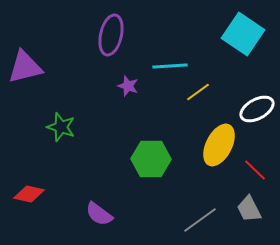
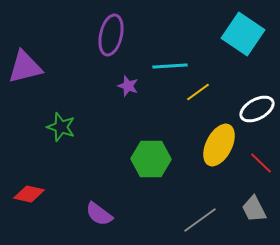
red line: moved 6 px right, 7 px up
gray trapezoid: moved 5 px right
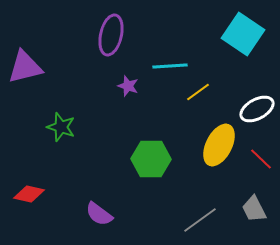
red line: moved 4 px up
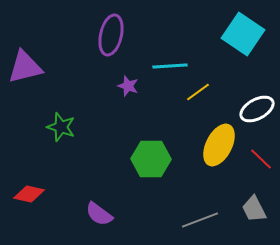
gray line: rotated 15 degrees clockwise
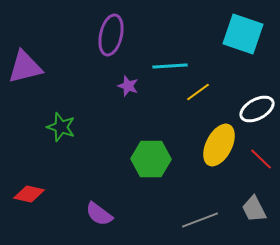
cyan square: rotated 15 degrees counterclockwise
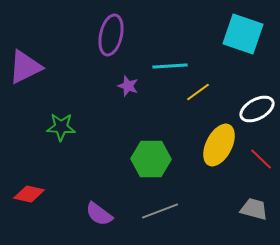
purple triangle: rotated 12 degrees counterclockwise
green star: rotated 16 degrees counterclockwise
gray trapezoid: rotated 132 degrees clockwise
gray line: moved 40 px left, 9 px up
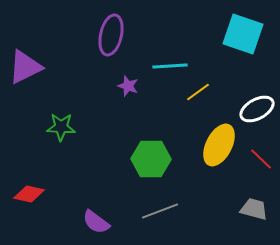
purple semicircle: moved 3 px left, 8 px down
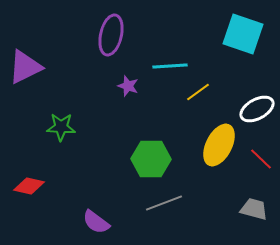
red diamond: moved 8 px up
gray line: moved 4 px right, 8 px up
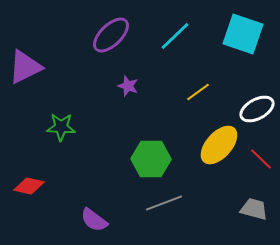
purple ellipse: rotated 33 degrees clockwise
cyan line: moved 5 px right, 30 px up; rotated 40 degrees counterclockwise
yellow ellipse: rotated 15 degrees clockwise
purple semicircle: moved 2 px left, 2 px up
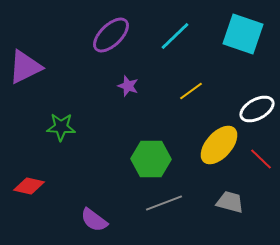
yellow line: moved 7 px left, 1 px up
gray trapezoid: moved 24 px left, 7 px up
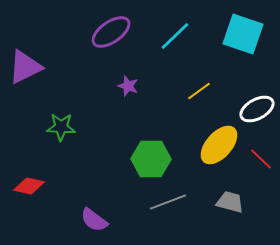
purple ellipse: moved 3 px up; rotated 9 degrees clockwise
yellow line: moved 8 px right
gray line: moved 4 px right, 1 px up
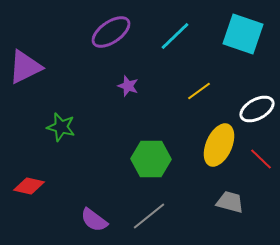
green star: rotated 12 degrees clockwise
yellow ellipse: rotated 18 degrees counterclockwise
gray line: moved 19 px left, 14 px down; rotated 18 degrees counterclockwise
